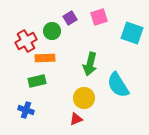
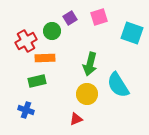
yellow circle: moved 3 px right, 4 px up
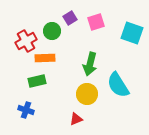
pink square: moved 3 px left, 5 px down
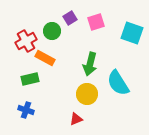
orange rectangle: rotated 30 degrees clockwise
green rectangle: moved 7 px left, 2 px up
cyan semicircle: moved 2 px up
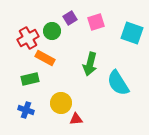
red cross: moved 2 px right, 3 px up
yellow circle: moved 26 px left, 9 px down
red triangle: rotated 16 degrees clockwise
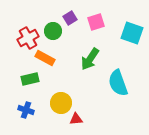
green circle: moved 1 px right
green arrow: moved 5 px up; rotated 20 degrees clockwise
cyan semicircle: rotated 12 degrees clockwise
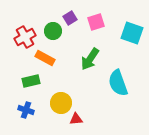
red cross: moved 3 px left, 1 px up
green rectangle: moved 1 px right, 2 px down
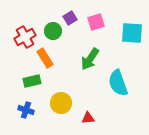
cyan square: rotated 15 degrees counterclockwise
orange rectangle: rotated 30 degrees clockwise
green rectangle: moved 1 px right
red triangle: moved 12 px right, 1 px up
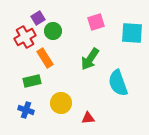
purple square: moved 32 px left
